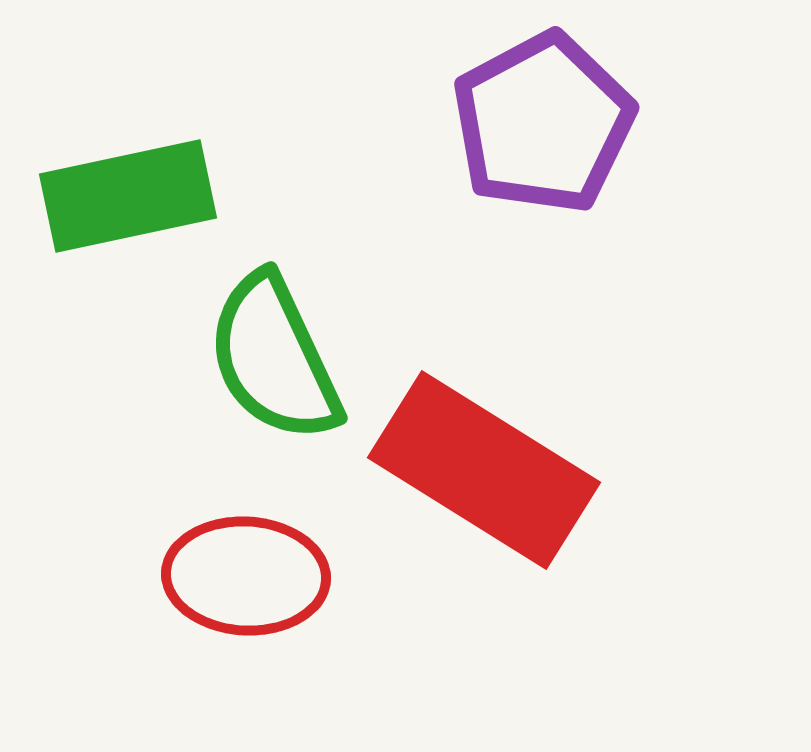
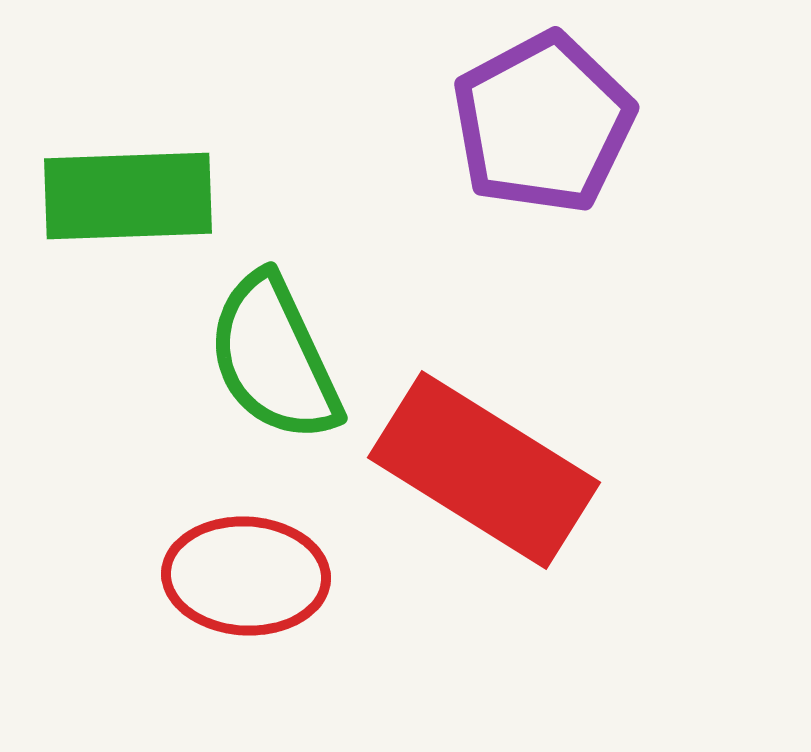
green rectangle: rotated 10 degrees clockwise
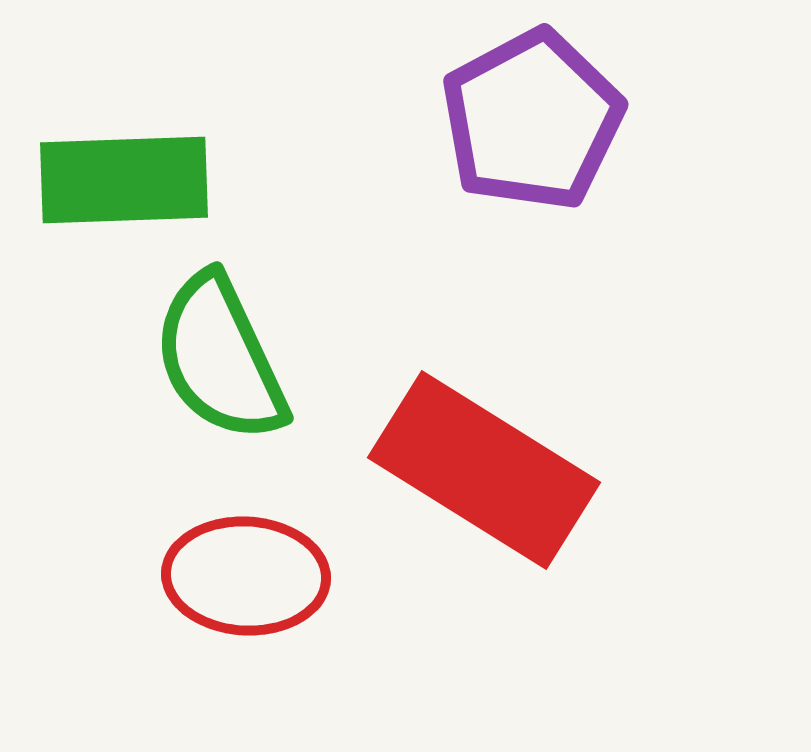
purple pentagon: moved 11 px left, 3 px up
green rectangle: moved 4 px left, 16 px up
green semicircle: moved 54 px left
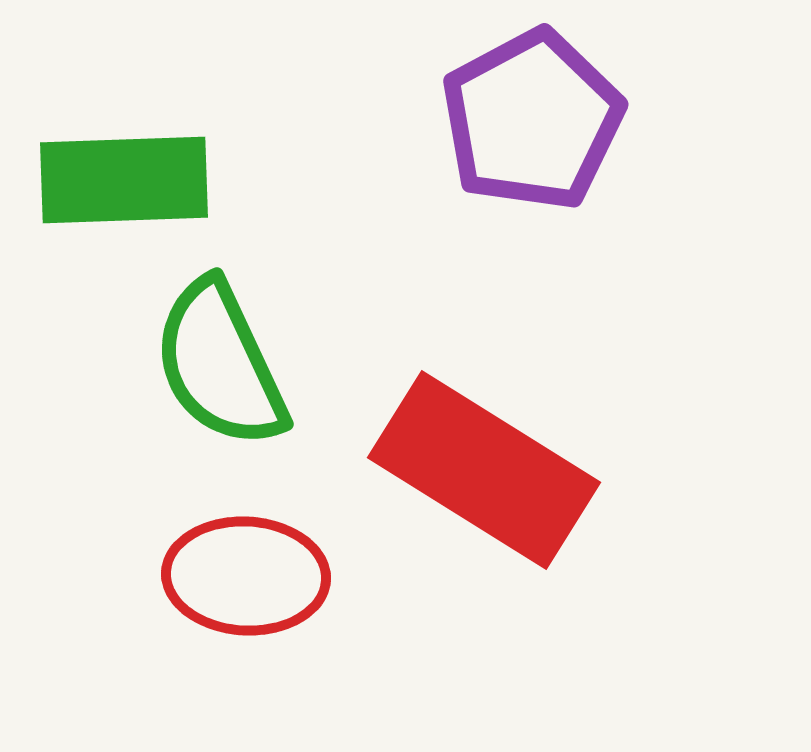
green semicircle: moved 6 px down
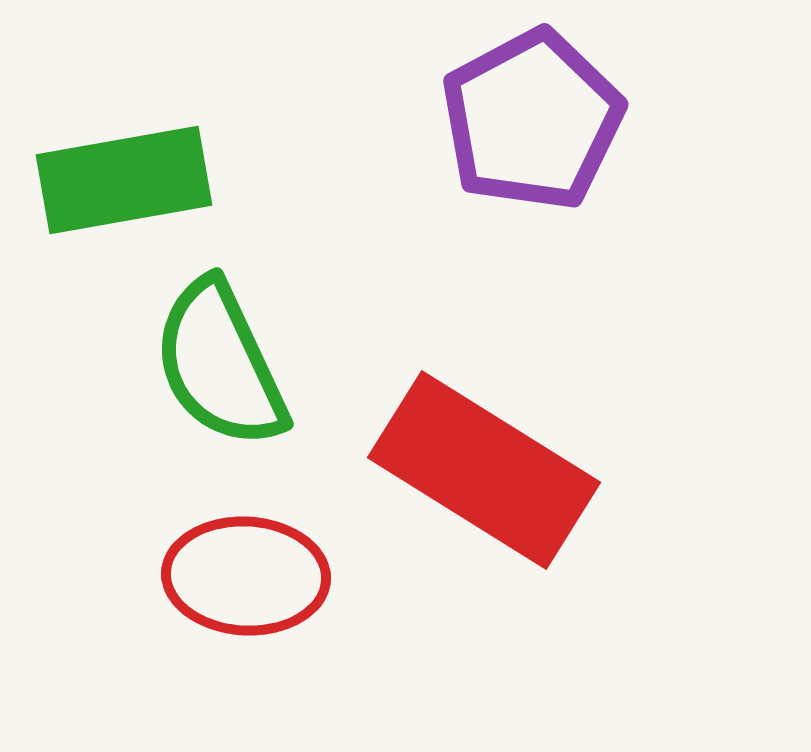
green rectangle: rotated 8 degrees counterclockwise
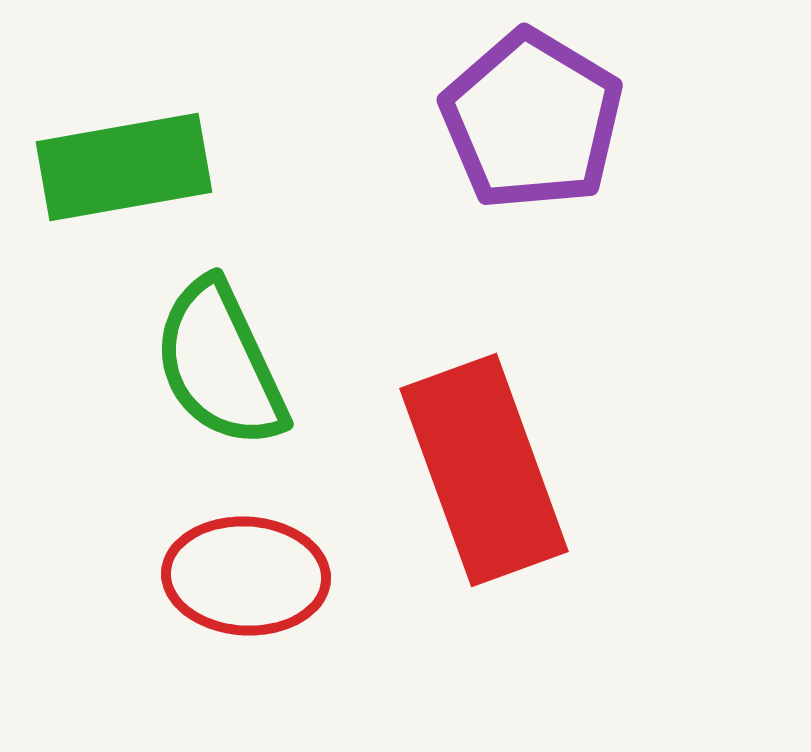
purple pentagon: rotated 13 degrees counterclockwise
green rectangle: moved 13 px up
red rectangle: rotated 38 degrees clockwise
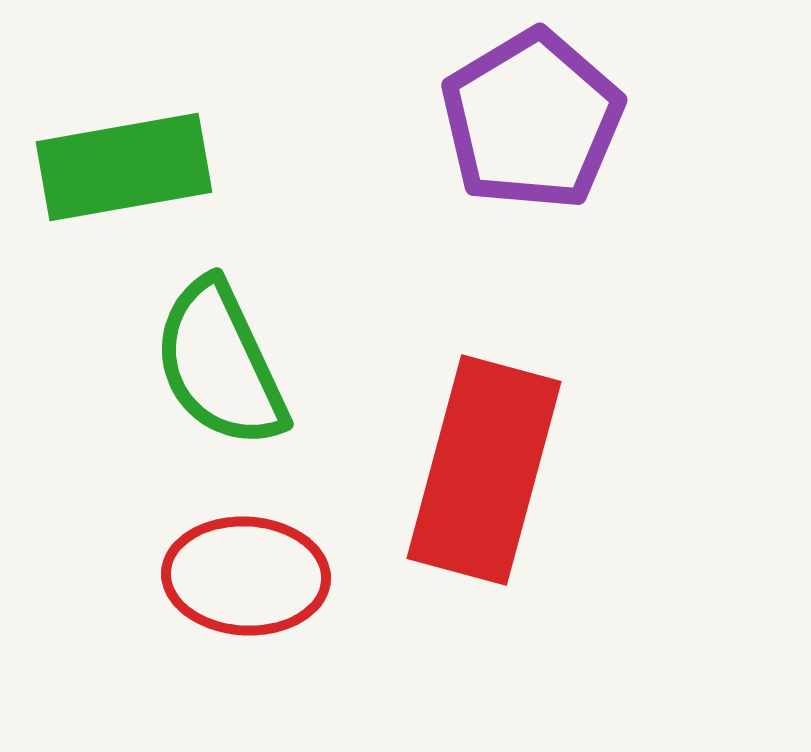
purple pentagon: rotated 10 degrees clockwise
red rectangle: rotated 35 degrees clockwise
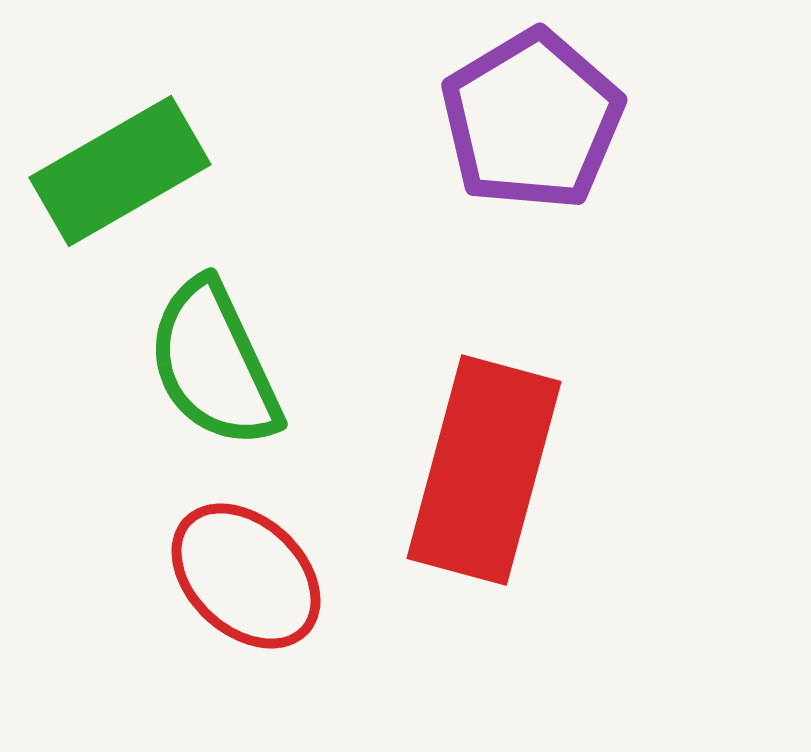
green rectangle: moved 4 px left, 4 px down; rotated 20 degrees counterclockwise
green semicircle: moved 6 px left
red ellipse: rotated 40 degrees clockwise
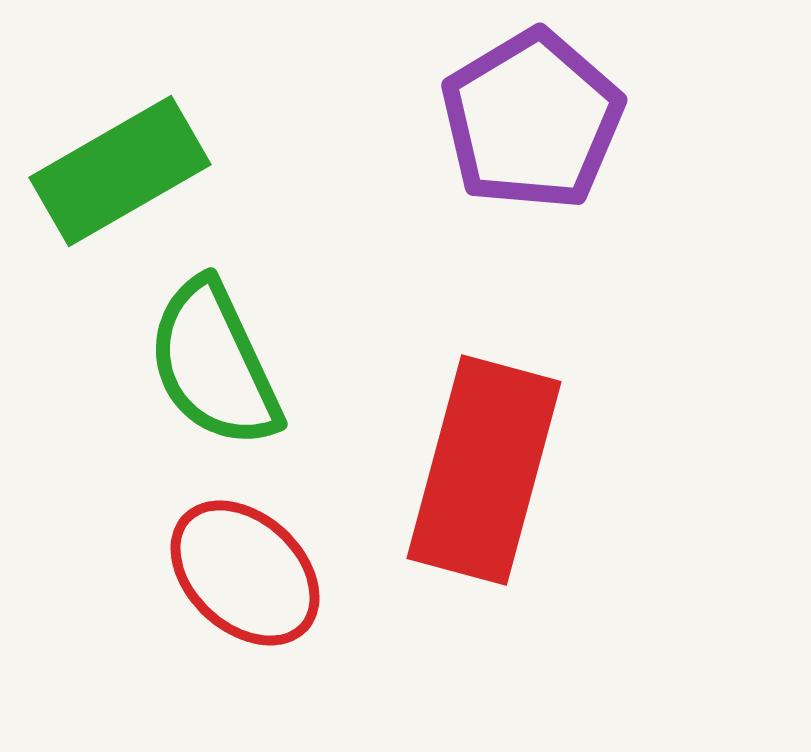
red ellipse: moved 1 px left, 3 px up
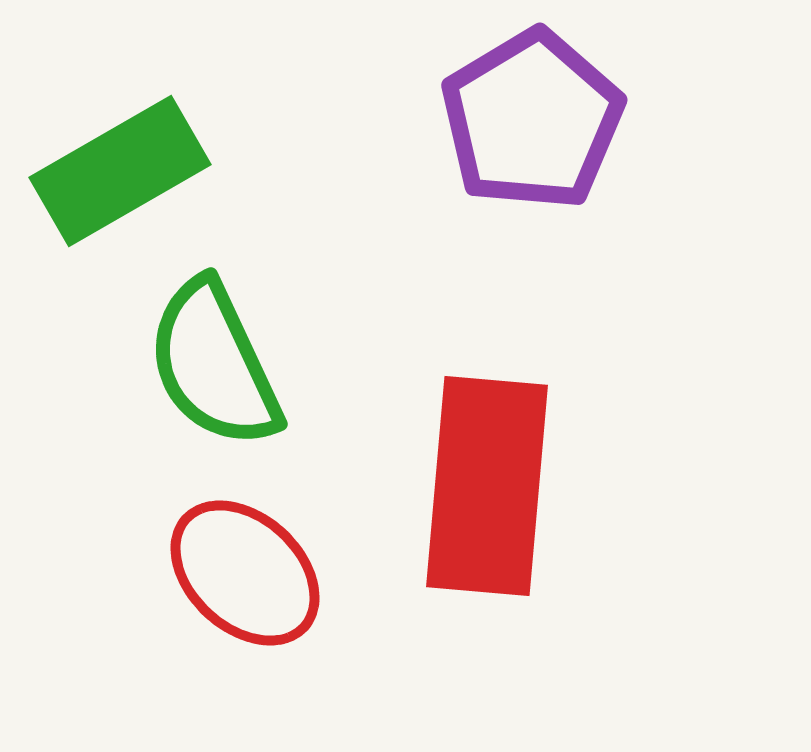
red rectangle: moved 3 px right, 16 px down; rotated 10 degrees counterclockwise
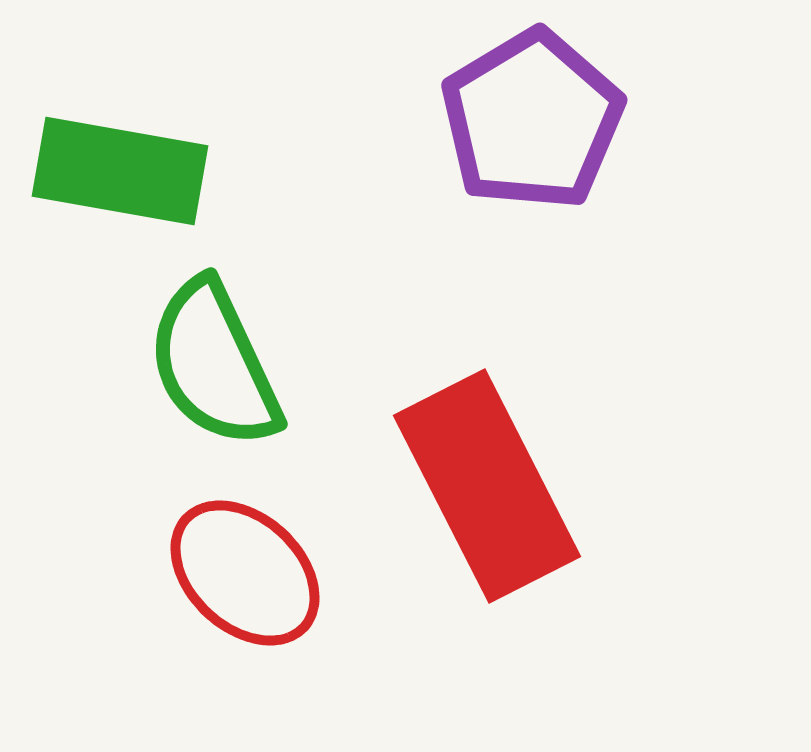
green rectangle: rotated 40 degrees clockwise
red rectangle: rotated 32 degrees counterclockwise
